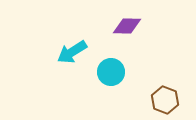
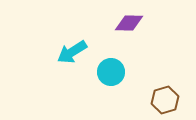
purple diamond: moved 2 px right, 3 px up
brown hexagon: rotated 24 degrees clockwise
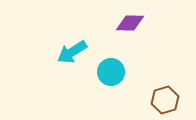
purple diamond: moved 1 px right
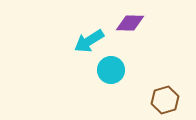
cyan arrow: moved 17 px right, 11 px up
cyan circle: moved 2 px up
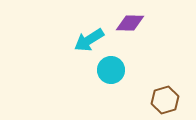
cyan arrow: moved 1 px up
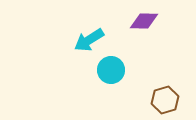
purple diamond: moved 14 px right, 2 px up
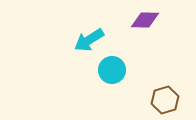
purple diamond: moved 1 px right, 1 px up
cyan circle: moved 1 px right
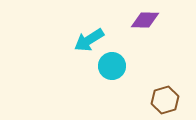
cyan circle: moved 4 px up
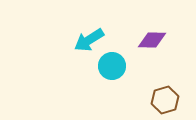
purple diamond: moved 7 px right, 20 px down
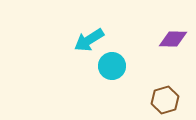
purple diamond: moved 21 px right, 1 px up
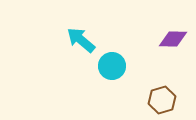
cyan arrow: moved 8 px left; rotated 72 degrees clockwise
brown hexagon: moved 3 px left
